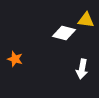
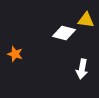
orange star: moved 5 px up
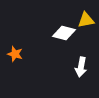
yellow triangle: rotated 18 degrees counterclockwise
white arrow: moved 1 px left, 2 px up
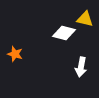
yellow triangle: moved 1 px left, 1 px up; rotated 24 degrees clockwise
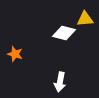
yellow triangle: rotated 18 degrees counterclockwise
white arrow: moved 21 px left, 15 px down
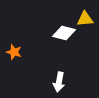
orange star: moved 1 px left, 2 px up
white arrow: moved 1 px left
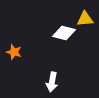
white arrow: moved 7 px left
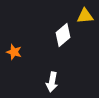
yellow triangle: moved 3 px up
white diamond: moved 1 px left, 2 px down; rotated 55 degrees counterclockwise
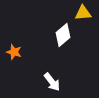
yellow triangle: moved 2 px left, 3 px up
white arrow: rotated 48 degrees counterclockwise
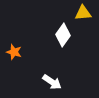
white diamond: rotated 15 degrees counterclockwise
white arrow: rotated 18 degrees counterclockwise
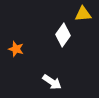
yellow triangle: moved 1 px down
orange star: moved 2 px right, 3 px up
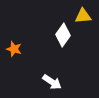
yellow triangle: moved 2 px down
orange star: moved 2 px left
